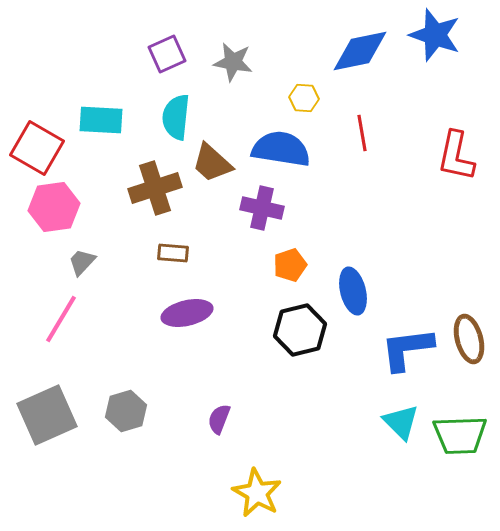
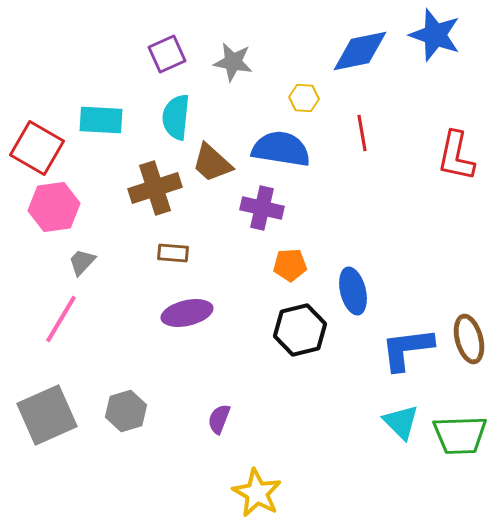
orange pentagon: rotated 16 degrees clockwise
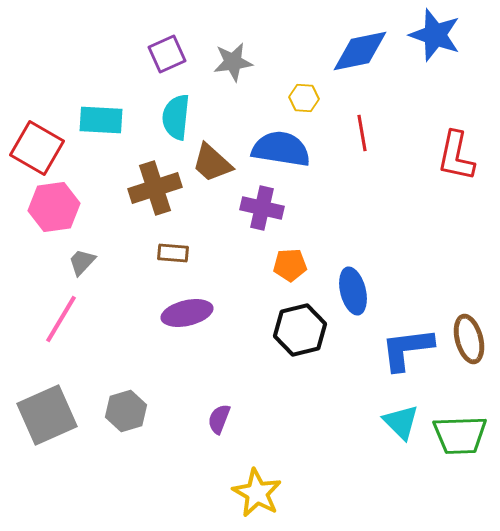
gray star: rotated 18 degrees counterclockwise
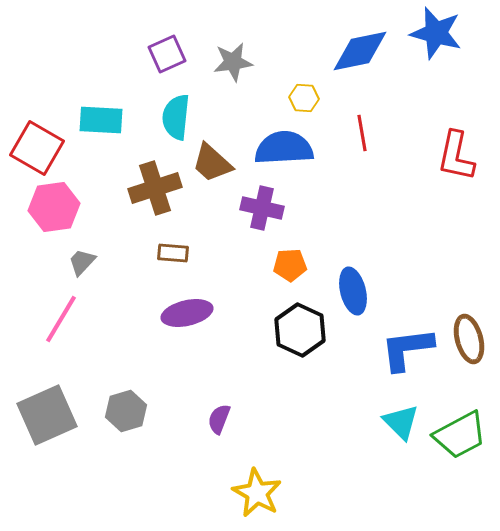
blue star: moved 1 px right, 2 px up; rotated 4 degrees counterclockwise
blue semicircle: moved 3 px right, 1 px up; rotated 12 degrees counterclockwise
black hexagon: rotated 21 degrees counterclockwise
green trapezoid: rotated 26 degrees counterclockwise
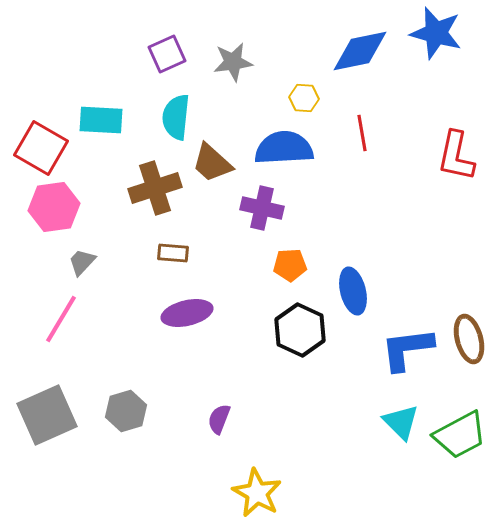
red square: moved 4 px right
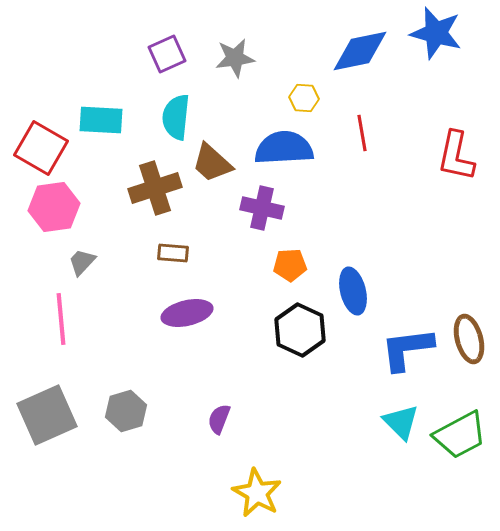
gray star: moved 2 px right, 4 px up
pink line: rotated 36 degrees counterclockwise
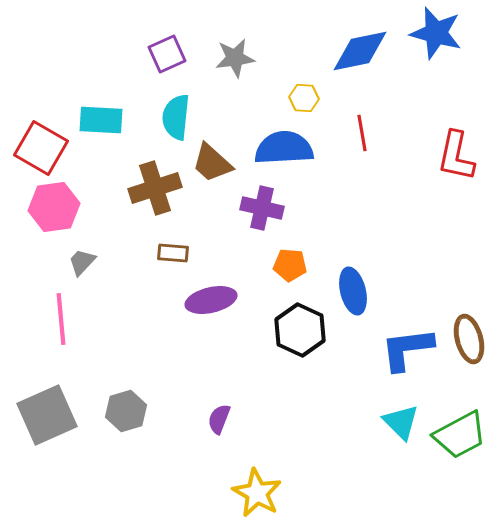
orange pentagon: rotated 8 degrees clockwise
purple ellipse: moved 24 px right, 13 px up
